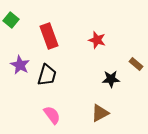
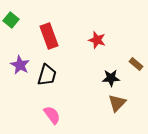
black star: moved 1 px up
brown triangle: moved 17 px right, 10 px up; rotated 18 degrees counterclockwise
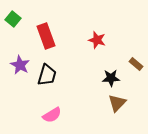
green square: moved 2 px right, 1 px up
red rectangle: moved 3 px left
pink semicircle: rotated 96 degrees clockwise
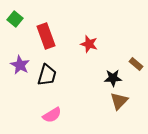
green square: moved 2 px right
red star: moved 8 px left, 4 px down
black star: moved 2 px right
brown triangle: moved 2 px right, 2 px up
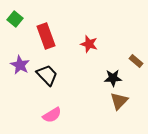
brown rectangle: moved 3 px up
black trapezoid: rotated 60 degrees counterclockwise
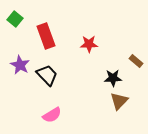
red star: rotated 18 degrees counterclockwise
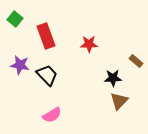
purple star: rotated 18 degrees counterclockwise
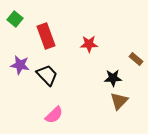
brown rectangle: moved 2 px up
pink semicircle: moved 2 px right; rotated 12 degrees counterclockwise
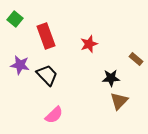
red star: rotated 18 degrees counterclockwise
black star: moved 2 px left
